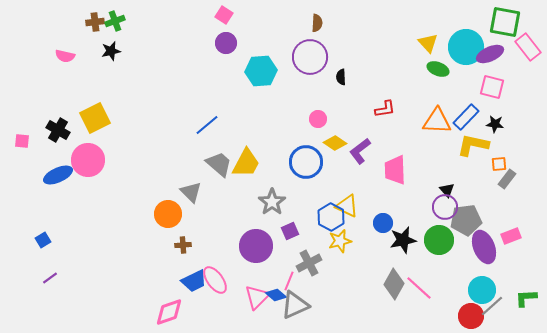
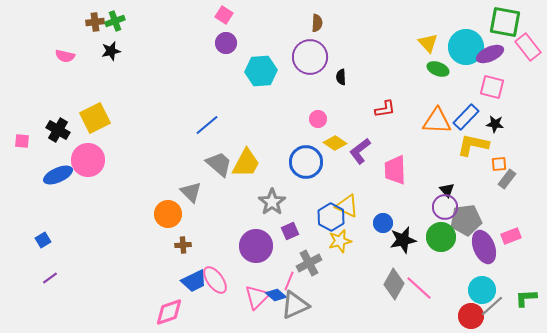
green circle at (439, 240): moved 2 px right, 3 px up
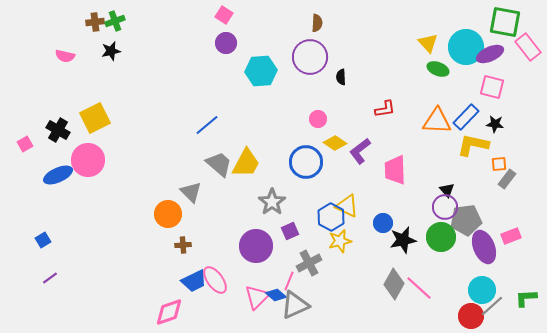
pink square at (22, 141): moved 3 px right, 3 px down; rotated 35 degrees counterclockwise
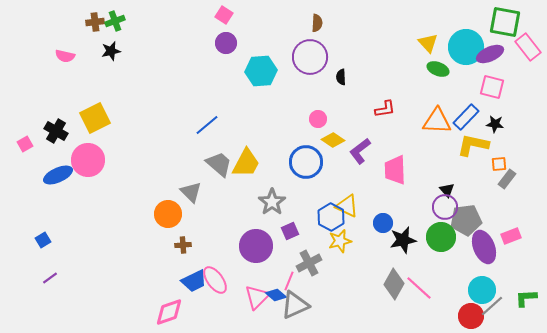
black cross at (58, 130): moved 2 px left, 1 px down
yellow diamond at (335, 143): moved 2 px left, 3 px up
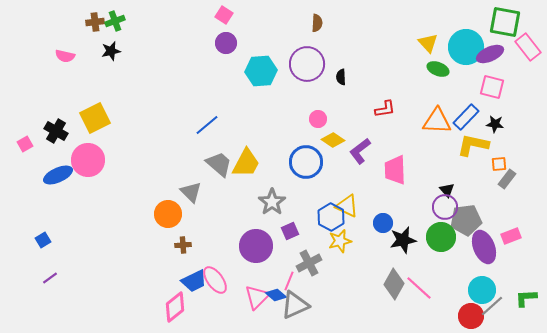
purple circle at (310, 57): moved 3 px left, 7 px down
pink diamond at (169, 312): moved 6 px right, 5 px up; rotated 20 degrees counterclockwise
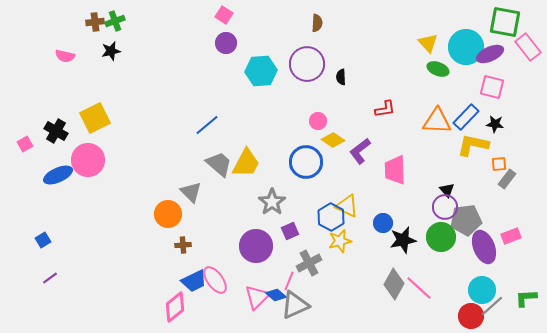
pink circle at (318, 119): moved 2 px down
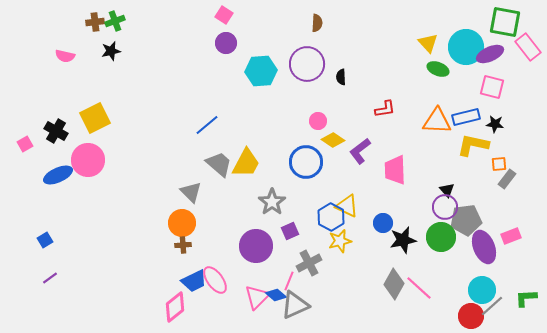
blue rectangle at (466, 117): rotated 32 degrees clockwise
orange circle at (168, 214): moved 14 px right, 9 px down
blue square at (43, 240): moved 2 px right
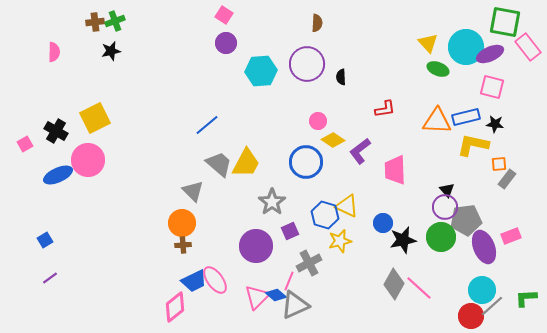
pink semicircle at (65, 56): moved 11 px left, 4 px up; rotated 102 degrees counterclockwise
gray triangle at (191, 192): moved 2 px right, 1 px up
blue hexagon at (331, 217): moved 6 px left, 2 px up; rotated 12 degrees counterclockwise
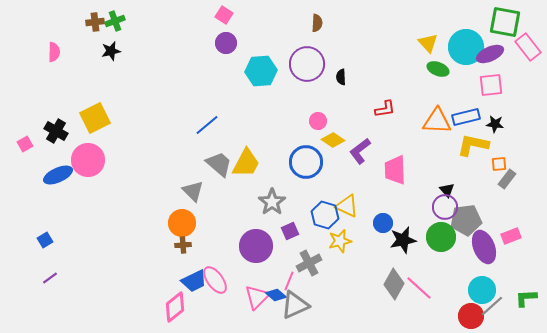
pink square at (492, 87): moved 1 px left, 2 px up; rotated 20 degrees counterclockwise
